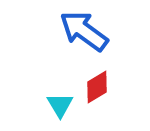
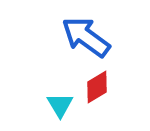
blue arrow: moved 2 px right, 6 px down
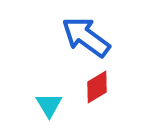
cyan triangle: moved 11 px left
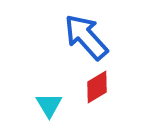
blue arrow: rotated 12 degrees clockwise
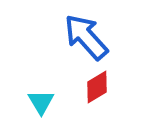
cyan triangle: moved 8 px left, 3 px up
